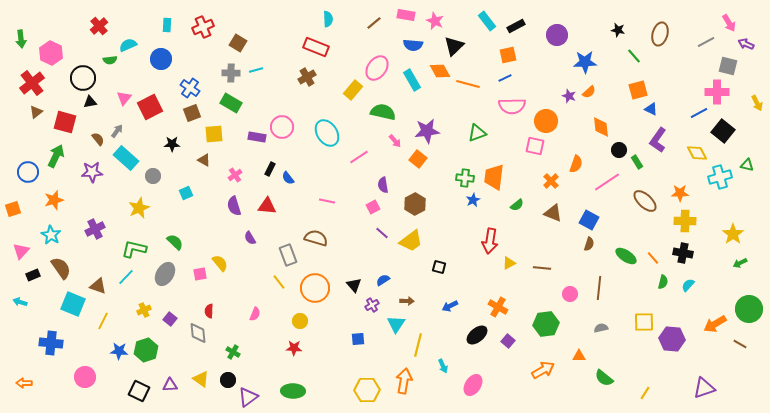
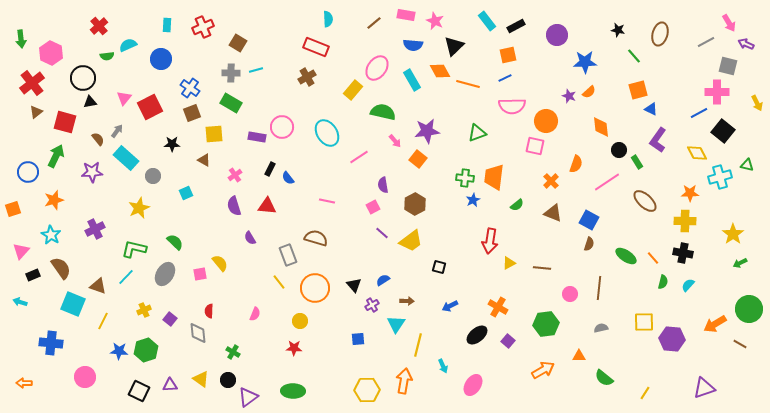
green semicircle at (110, 60): moved 3 px left, 4 px up
orange star at (680, 193): moved 10 px right
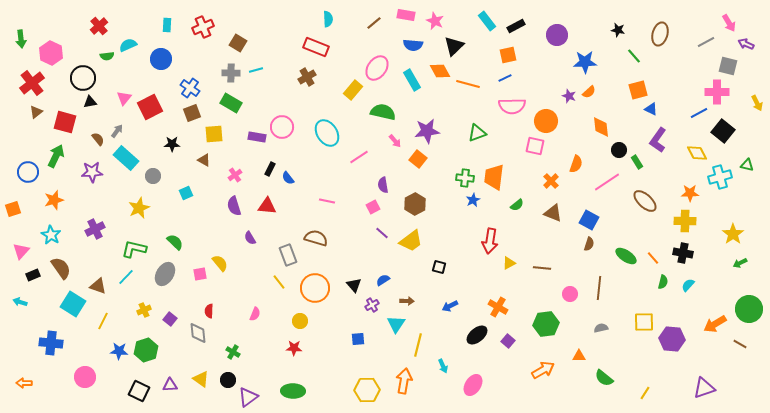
cyan square at (73, 304): rotated 10 degrees clockwise
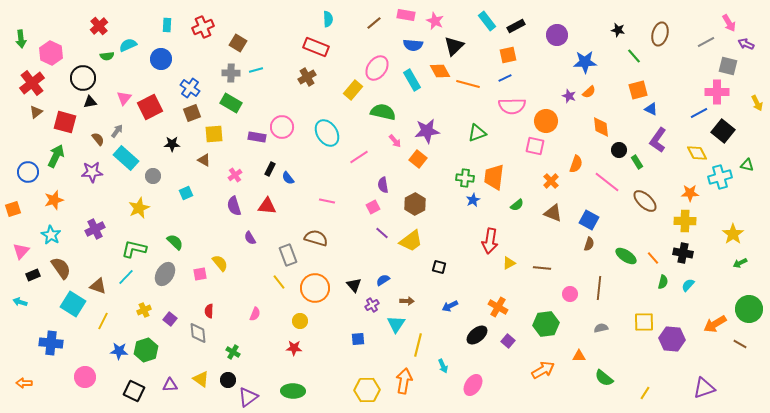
pink line at (607, 182): rotated 72 degrees clockwise
black square at (139, 391): moved 5 px left
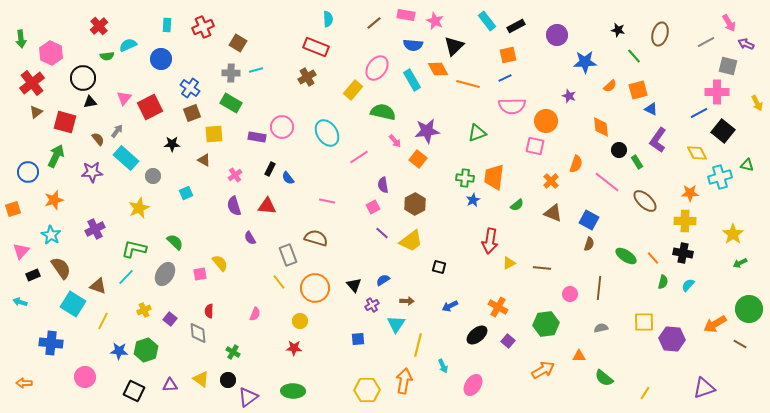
orange diamond at (440, 71): moved 2 px left, 2 px up
orange semicircle at (589, 92): moved 21 px right, 6 px up
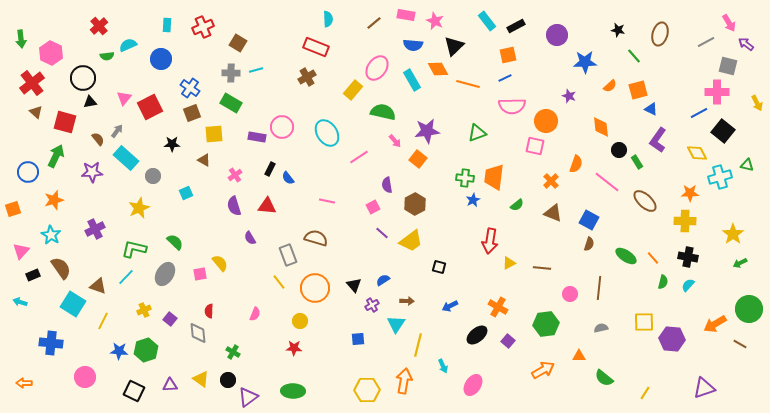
purple arrow at (746, 44): rotated 14 degrees clockwise
brown triangle at (36, 112): rotated 40 degrees counterclockwise
purple semicircle at (383, 185): moved 4 px right
black cross at (683, 253): moved 5 px right, 4 px down
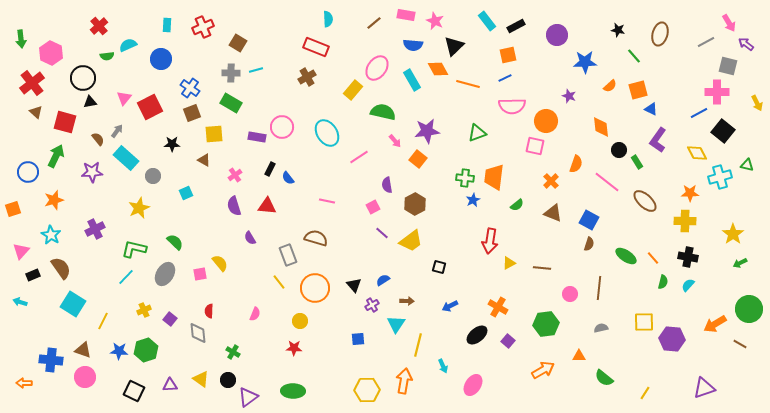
brown triangle at (98, 286): moved 15 px left, 64 px down
blue cross at (51, 343): moved 17 px down
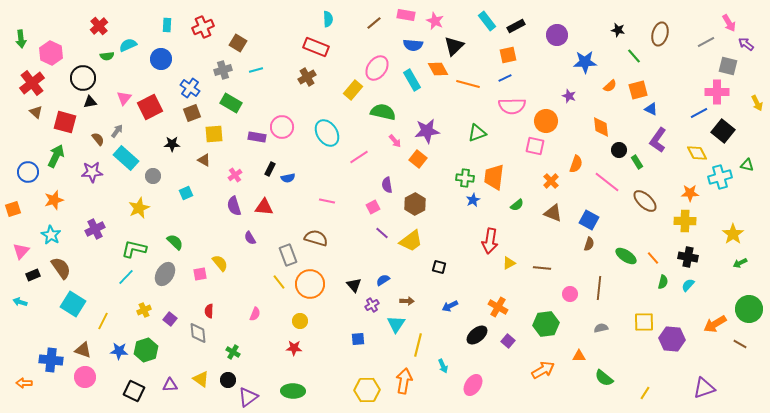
gray cross at (231, 73): moved 8 px left, 3 px up; rotated 18 degrees counterclockwise
blue semicircle at (288, 178): rotated 64 degrees counterclockwise
red triangle at (267, 206): moved 3 px left, 1 px down
orange circle at (315, 288): moved 5 px left, 4 px up
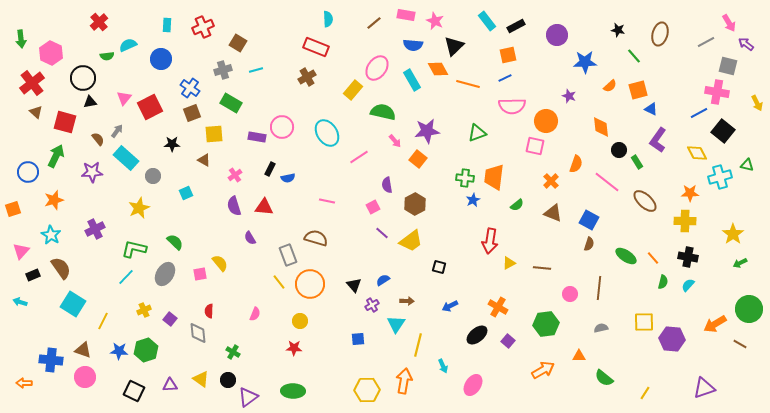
red cross at (99, 26): moved 4 px up
pink cross at (717, 92): rotated 10 degrees clockwise
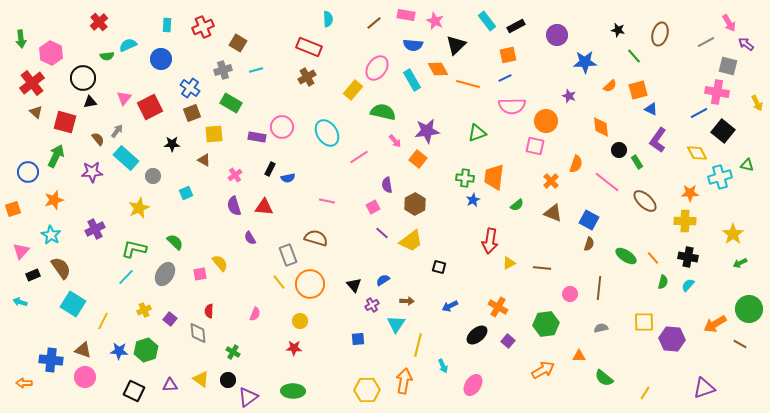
black triangle at (454, 46): moved 2 px right, 1 px up
red rectangle at (316, 47): moved 7 px left
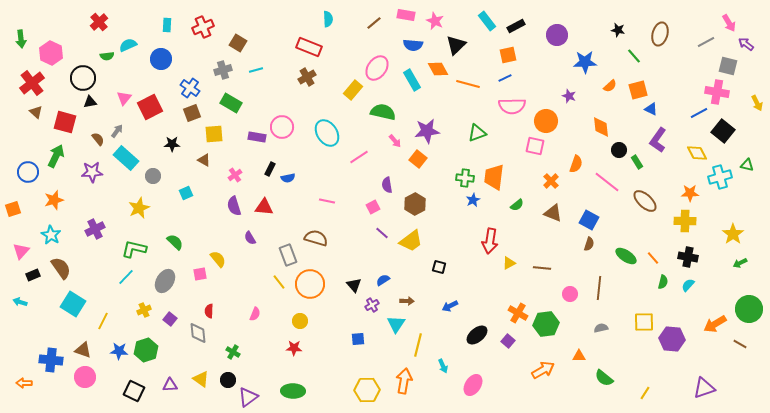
yellow semicircle at (220, 263): moved 2 px left, 4 px up
gray ellipse at (165, 274): moved 7 px down
orange cross at (498, 307): moved 20 px right, 6 px down
